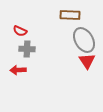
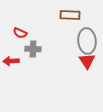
red semicircle: moved 2 px down
gray ellipse: moved 3 px right, 1 px down; rotated 25 degrees clockwise
gray cross: moved 6 px right
red arrow: moved 7 px left, 9 px up
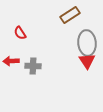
brown rectangle: rotated 36 degrees counterclockwise
red semicircle: rotated 32 degrees clockwise
gray ellipse: moved 2 px down
gray cross: moved 17 px down
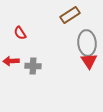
red triangle: moved 2 px right
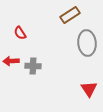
red triangle: moved 28 px down
